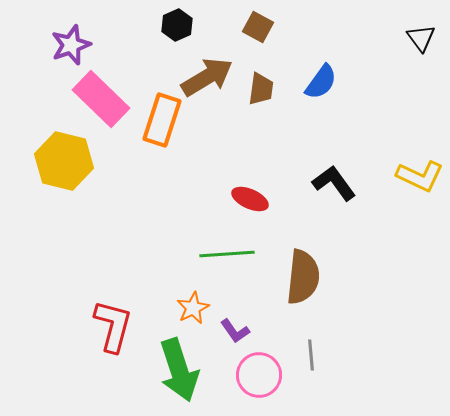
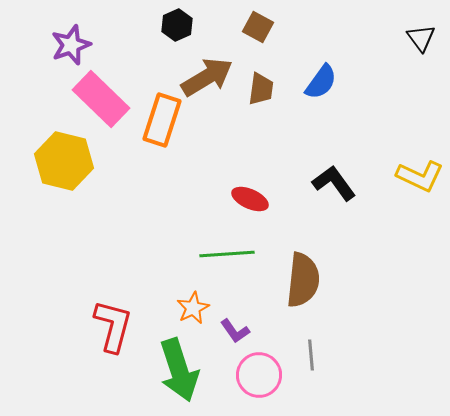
brown semicircle: moved 3 px down
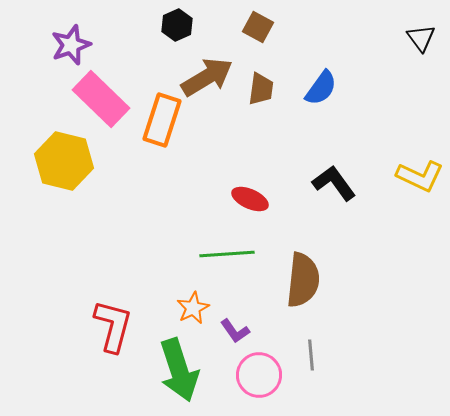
blue semicircle: moved 6 px down
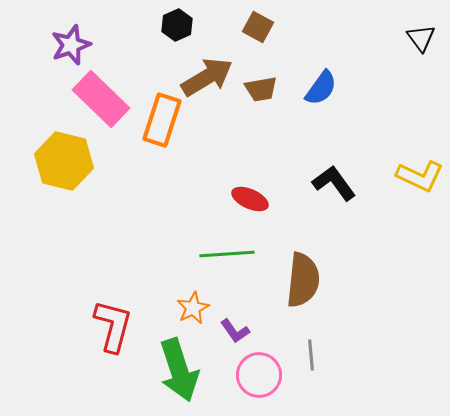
brown trapezoid: rotated 72 degrees clockwise
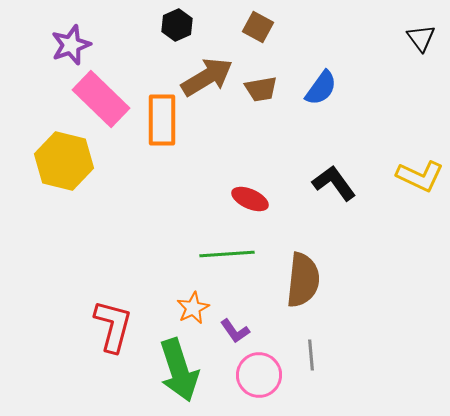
orange rectangle: rotated 18 degrees counterclockwise
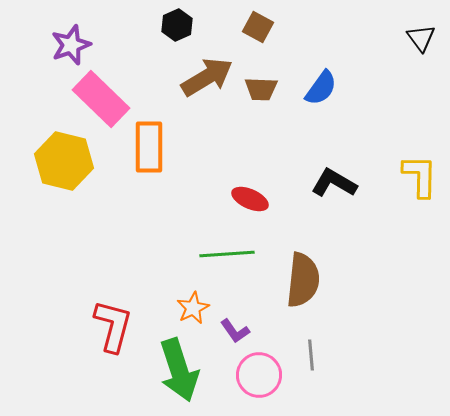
brown trapezoid: rotated 12 degrees clockwise
orange rectangle: moved 13 px left, 27 px down
yellow L-shape: rotated 114 degrees counterclockwise
black L-shape: rotated 24 degrees counterclockwise
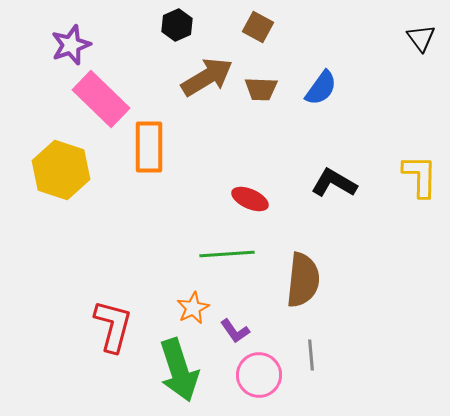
yellow hexagon: moved 3 px left, 9 px down; rotated 4 degrees clockwise
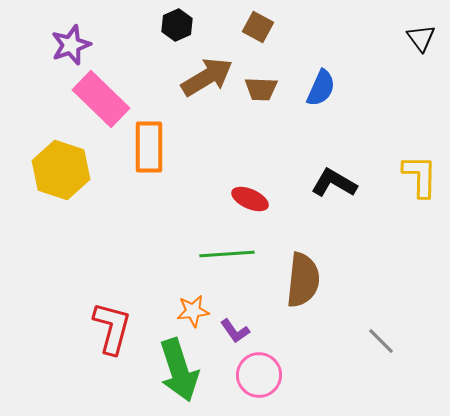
blue semicircle: rotated 12 degrees counterclockwise
orange star: moved 3 px down; rotated 20 degrees clockwise
red L-shape: moved 1 px left, 2 px down
gray line: moved 70 px right, 14 px up; rotated 40 degrees counterclockwise
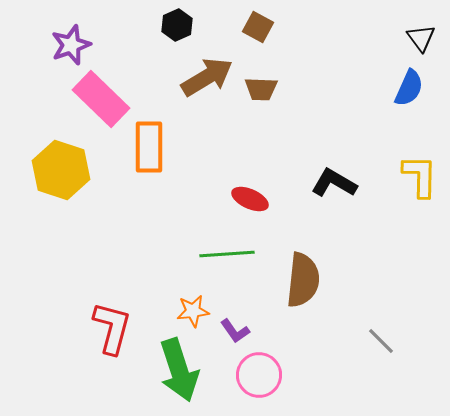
blue semicircle: moved 88 px right
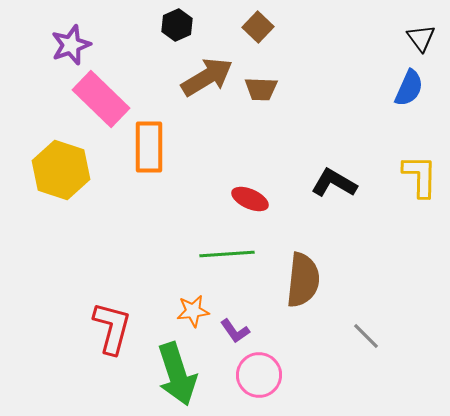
brown square: rotated 16 degrees clockwise
gray line: moved 15 px left, 5 px up
green arrow: moved 2 px left, 4 px down
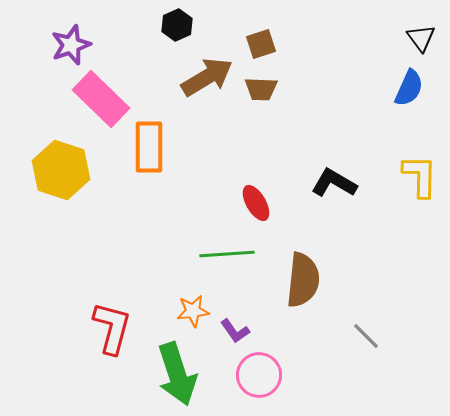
brown square: moved 3 px right, 17 px down; rotated 28 degrees clockwise
red ellipse: moved 6 px right, 4 px down; rotated 36 degrees clockwise
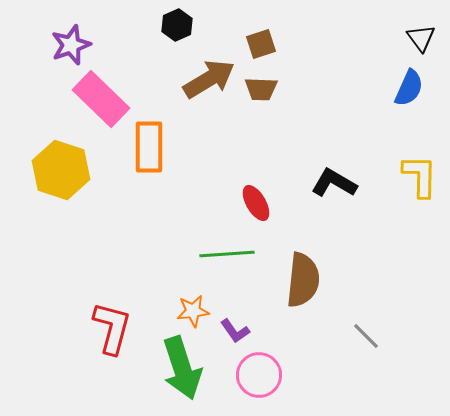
brown arrow: moved 2 px right, 2 px down
green arrow: moved 5 px right, 6 px up
